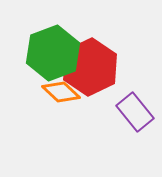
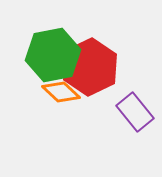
green hexagon: moved 2 px down; rotated 10 degrees clockwise
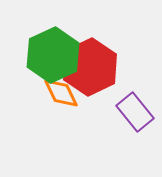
green hexagon: rotated 14 degrees counterclockwise
orange diamond: moved 1 px down; rotated 21 degrees clockwise
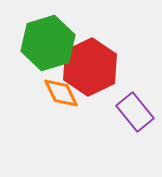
green hexagon: moved 5 px left, 12 px up; rotated 8 degrees clockwise
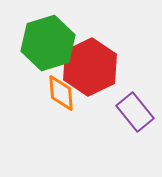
orange diamond: rotated 21 degrees clockwise
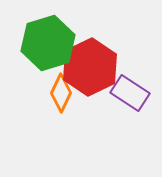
orange diamond: rotated 30 degrees clockwise
purple rectangle: moved 5 px left, 19 px up; rotated 18 degrees counterclockwise
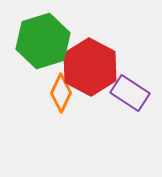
green hexagon: moved 5 px left, 2 px up
red hexagon: rotated 6 degrees counterclockwise
